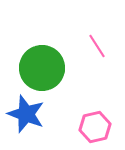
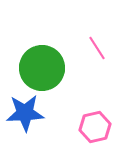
pink line: moved 2 px down
blue star: moved 1 px left, 1 px up; rotated 24 degrees counterclockwise
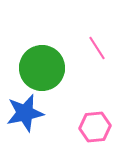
blue star: rotated 9 degrees counterclockwise
pink hexagon: rotated 8 degrees clockwise
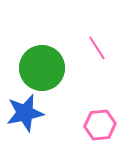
pink hexagon: moved 5 px right, 2 px up
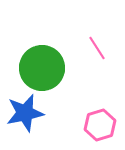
pink hexagon: rotated 12 degrees counterclockwise
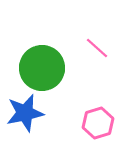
pink line: rotated 15 degrees counterclockwise
pink hexagon: moved 2 px left, 2 px up
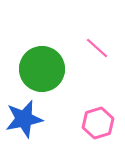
green circle: moved 1 px down
blue star: moved 1 px left, 6 px down
